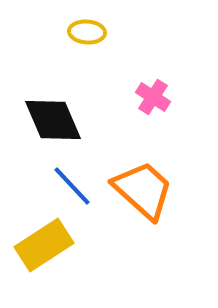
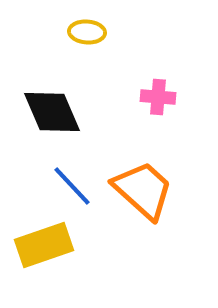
pink cross: moved 5 px right; rotated 28 degrees counterclockwise
black diamond: moved 1 px left, 8 px up
yellow rectangle: rotated 14 degrees clockwise
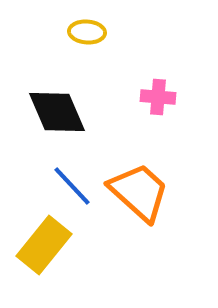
black diamond: moved 5 px right
orange trapezoid: moved 4 px left, 2 px down
yellow rectangle: rotated 32 degrees counterclockwise
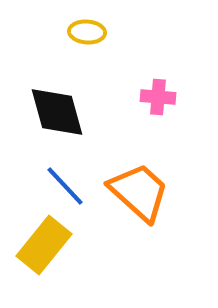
black diamond: rotated 8 degrees clockwise
blue line: moved 7 px left
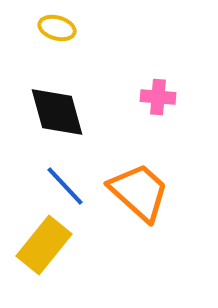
yellow ellipse: moved 30 px left, 4 px up; rotated 12 degrees clockwise
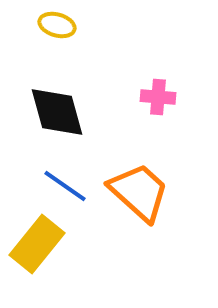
yellow ellipse: moved 3 px up
blue line: rotated 12 degrees counterclockwise
yellow rectangle: moved 7 px left, 1 px up
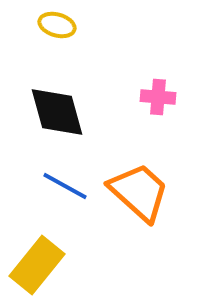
blue line: rotated 6 degrees counterclockwise
yellow rectangle: moved 21 px down
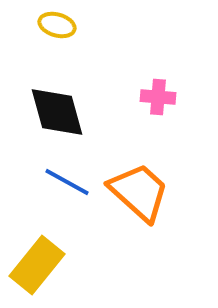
blue line: moved 2 px right, 4 px up
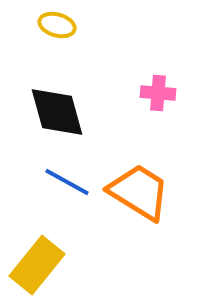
pink cross: moved 4 px up
orange trapezoid: rotated 10 degrees counterclockwise
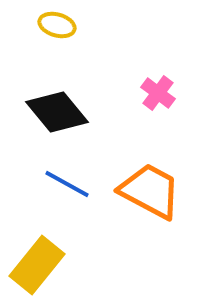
pink cross: rotated 32 degrees clockwise
black diamond: rotated 24 degrees counterclockwise
blue line: moved 2 px down
orange trapezoid: moved 11 px right, 1 px up; rotated 4 degrees counterclockwise
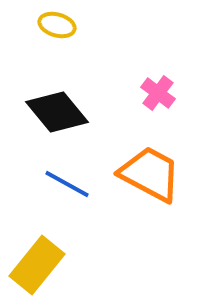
orange trapezoid: moved 17 px up
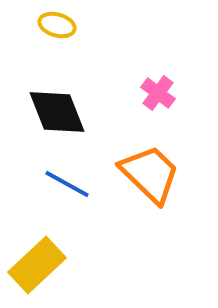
black diamond: rotated 18 degrees clockwise
orange trapezoid: rotated 16 degrees clockwise
yellow rectangle: rotated 8 degrees clockwise
